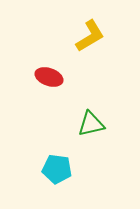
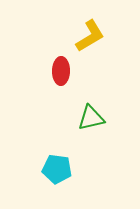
red ellipse: moved 12 px right, 6 px up; rotated 72 degrees clockwise
green triangle: moved 6 px up
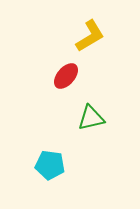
red ellipse: moved 5 px right, 5 px down; rotated 40 degrees clockwise
cyan pentagon: moved 7 px left, 4 px up
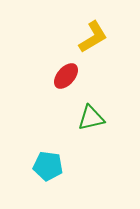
yellow L-shape: moved 3 px right, 1 px down
cyan pentagon: moved 2 px left, 1 px down
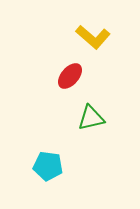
yellow L-shape: rotated 72 degrees clockwise
red ellipse: moved 4 px right
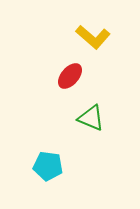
green triangle: rotated 36 degrees clockwise
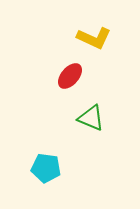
yellow L-shape: moved 1 px right, 1 px down; rotated 16 degrees counterclockwise
cyan pentagon: moved 2 px left, 2 px down
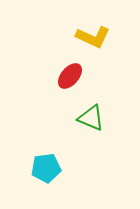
yellow L-shape: moved 1 px left, 1 px up
cyan pentagon: rotated 16 degrees counterclockwise
